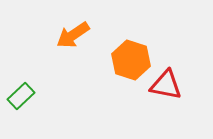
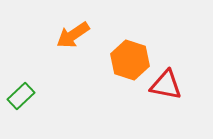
orange hexagon: moved 1 px left
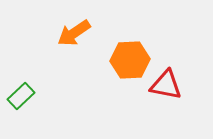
orange arrow: moved 1 px right, 2 px up
orange hexagon: rotated 21 degrees counterclockwise
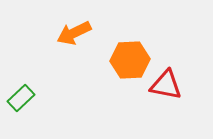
orange arrow: rotated 8 degrees clockwise
green rectangle: moved 2 px down
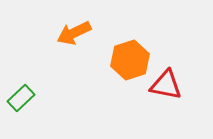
orange hexagon: rotated 15 degrees counterclockwise
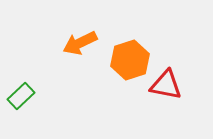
orange arrow: moved 6 px right, 10 px down
green rectangle: moved 2 px up
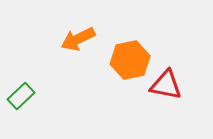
orange arrow: moved 2 px left, 4 px up
orange hexagon: rotated 6 degrees clockwise
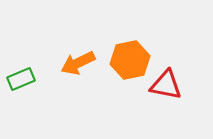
orange arrow: moved 24 px down
green rectangle: moved 17 px up; rotated 20 degrees clockwise
